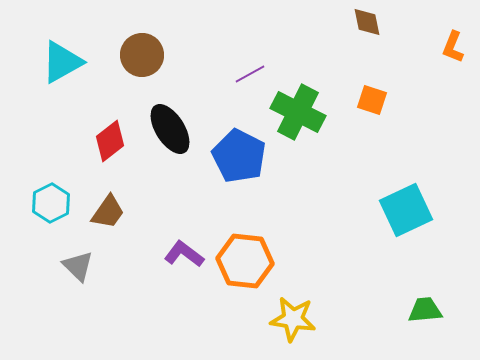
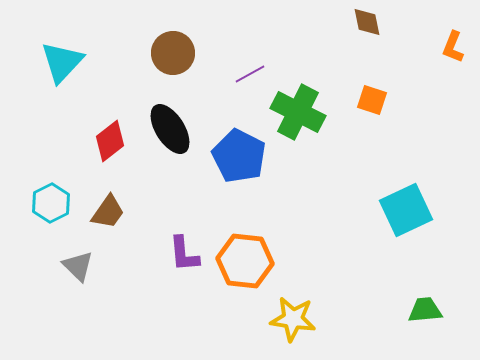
brown circle: moved 31 px right, 2 px up
cyan triangle: rotated 18 degrees counterclockwise
purple L-shape: rotated 132 degrees counterclockwise
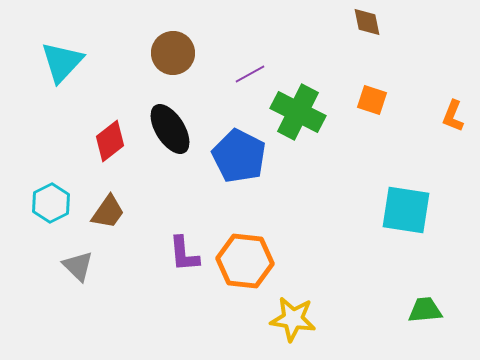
orange L-shape: moved 69 px down
cyan square: rotated 34 degrees clockwise
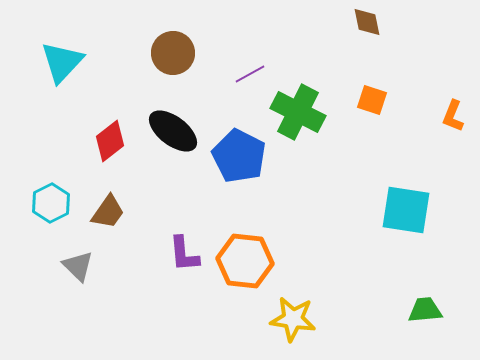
black ellipse: moved 3 px right, 2 px down; rotated 21 degrees counterclockwise
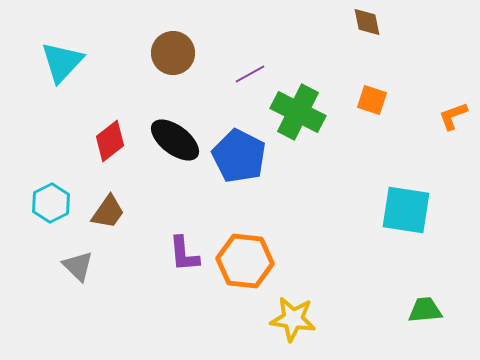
orange L-shape: rotated 48 degrees clockwise
black ellipse: moved 2 px right, 9 px down
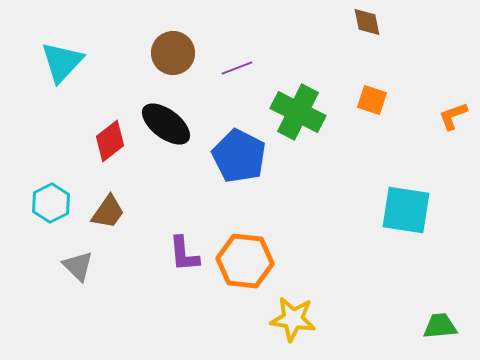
purple line: moved 13 px left, 6 px up; rotated 8 degrees clockwise
black ellipse: moved 9 px left, 16 px up
green trapezoid: moved 15 px right, 16 px down
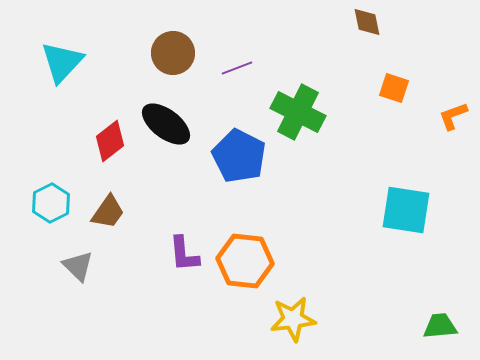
orange square: moved 22 px right, 12 px up
yellow star: rotated 15 degrees counterclockwise
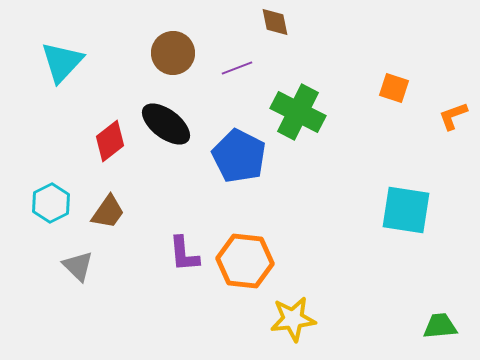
brown diamond: moved 92 px left
